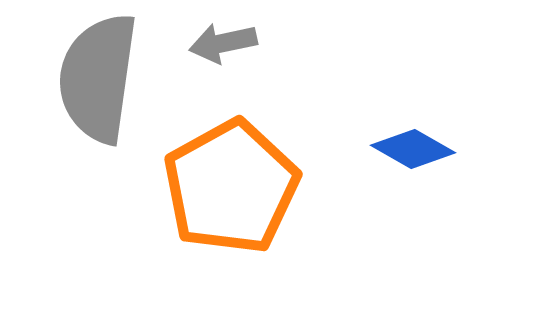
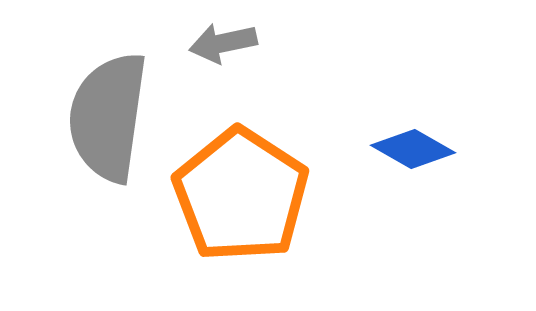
gray semicircle: moved 10 px right, 39 px down
orange pentagon: moved 10 px right, 8 px down; rotated 10 degrees counterclockwise
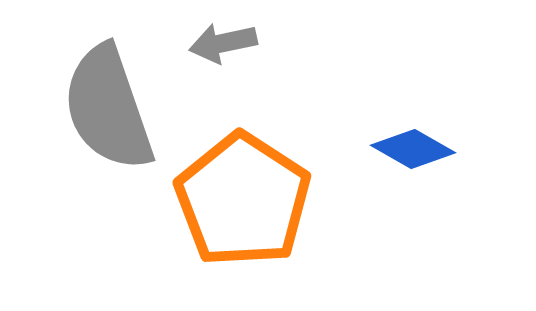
gray semicircle: moved 9 px up; rotated 27 degrees counterclockwise
orange pentagon: moved 2 px right, 5 px down
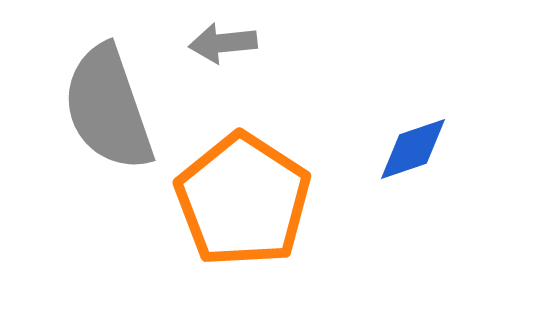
gray arrow: rotated 6 degrees clockwise
blue diamond: rotated 48 degrees counterclockwise
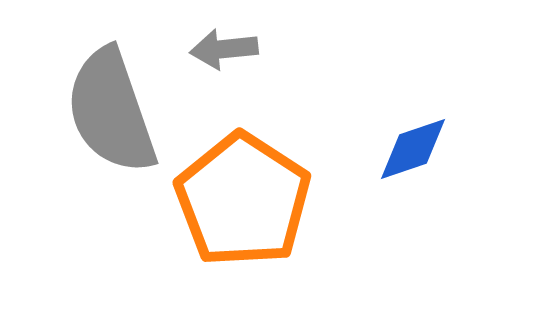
gray arrow: moved 1 px right, 6 px down
gray semicircle: moved 3 px right, 3 px down
